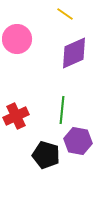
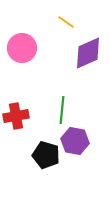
yellow line: moved 1 px right, 8 px down
pink circle: moved 5 px right, 9 px down
purple diamond: moved 14 px right
red cross: rotated 15 degrees clockwise
purple hexagon: moved 3 px left
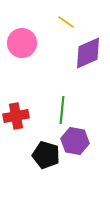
pink circle: moved 5 px up
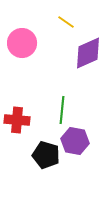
red cross: moved 1 px right, 4 px down; rotated 15 degrees clockwise
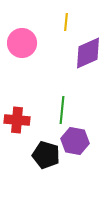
yellow line: rotated 60 degrees clockwise
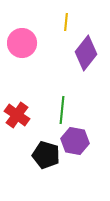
purple diamond: moved 2 px left; rotated 28 degrees counterclockwise
red cross: moved 5 px up; rotated 30 degrees clockwise
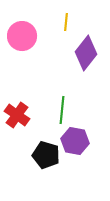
pink circle: moved 7 px up
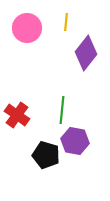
pink circle: moved 5 px right, 8 px up
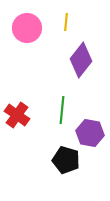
purple diamond: moved 5 px left, 7 px down
purple hexagon: moved 15 px right, 8 px up
black pentagon: moved 20 px right, 5 px down
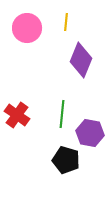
purple diamond: rotated 16 degrees counterclockwise
green line: moved 4 px down
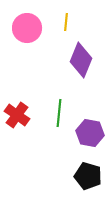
green line: moved 3 px left, 1 px up
black pentagon: moved 22 px right, 16 px down
